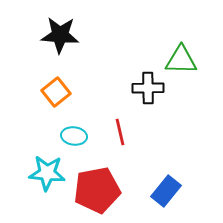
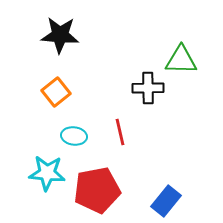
blue rectangle: moved 10 px down
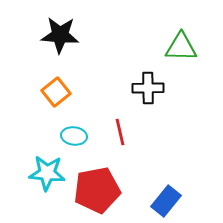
green triangle: moved 13 px up
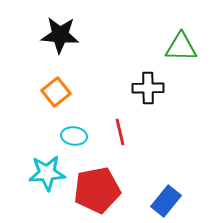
cyan star: rotated 9 degrees counterclockwise
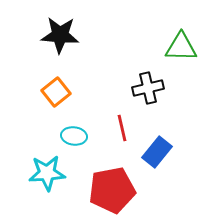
black cross: rotated 12 degrees counterclockwise
red line: moved 2 px right, 4 px up
red pentagon: moved 15 px right
blue rectangle: moved 9 px left, 49 px up
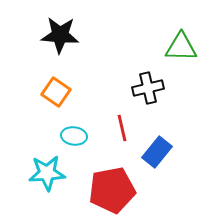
orange square: rotated 16 degrees counterclockwise
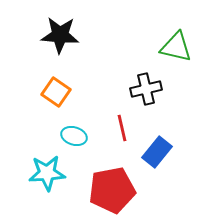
green triangle: moved 5 px left; rotated 12 degrees clockwise
black cross: moved 2 px left, 1 px down
cyan ellipse: rotated 10 degrees clockwise
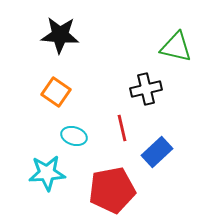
blue rectangle: rotated 8 degrees clockwise
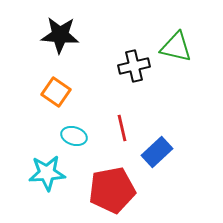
black cross: moved 12 px left, 23 px up
